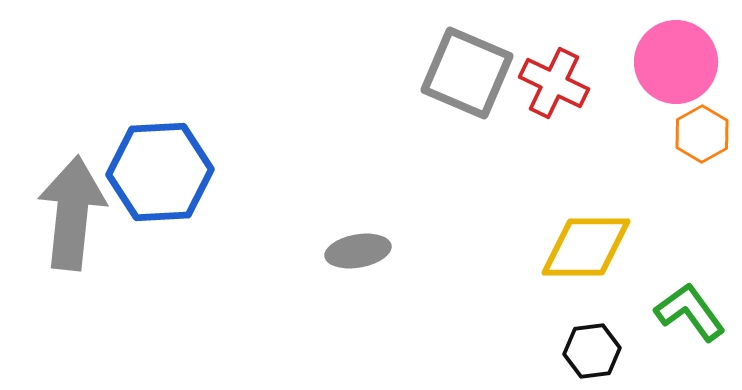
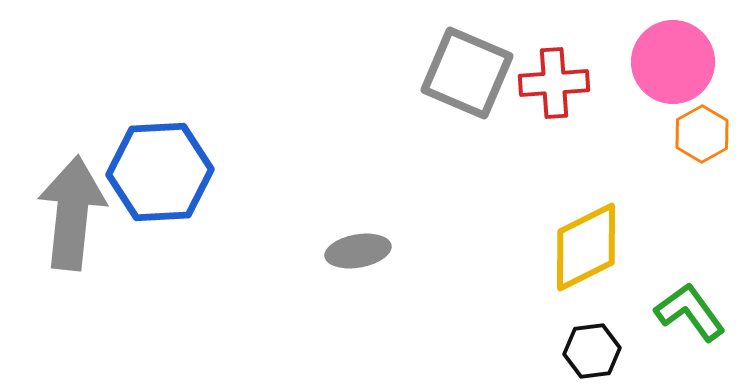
pink circle: moved 3 px left
red cross: rotated 30 degrees counterclockwise
yellow diamond: rotated 26 degrees counterclockwise
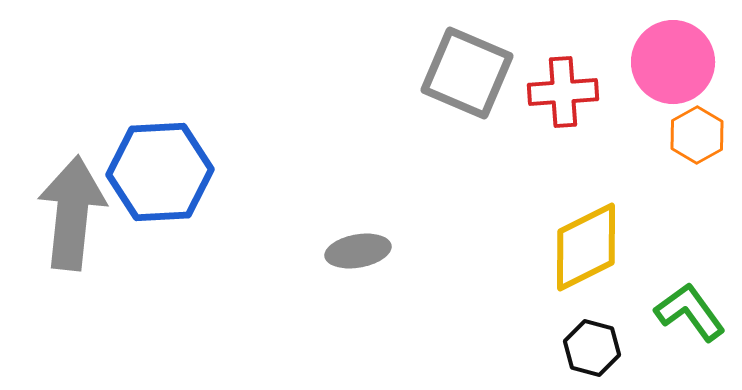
red cross: moved 9 px right, 9 px down
orange hexagon: moved 5 px left, 1 px down
black hexagon: moved 3 px up; rotated 22 degrees clockwise
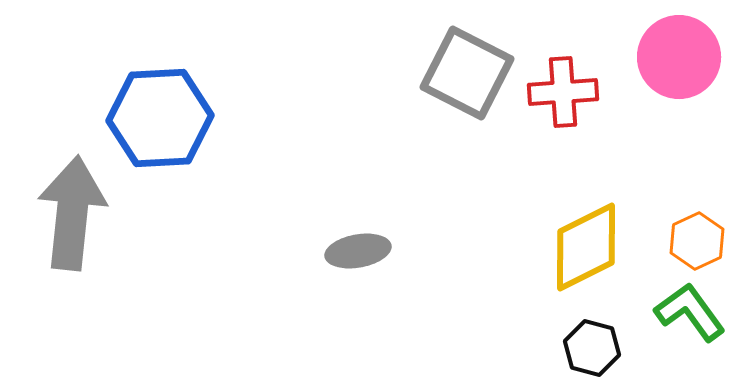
pink circle: moved 6 px right, 5 px up
gray square: rotated 4 degrees clockwise
orange hexagon: moved 106 px down; rotated 4 degrees clockwise
blue hexagon: moved 54 px up
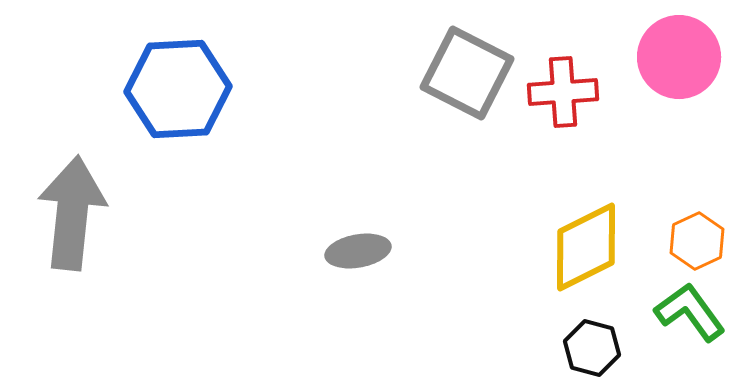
blue hexagon: moved 18 px right, 29 px up
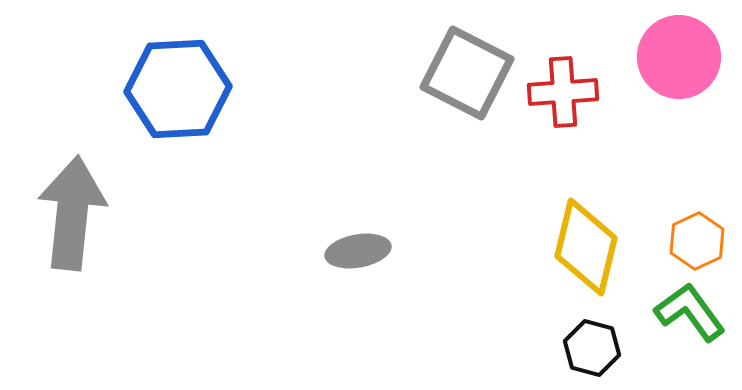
yellow diamond: rotated 50 degrees counterclockwise
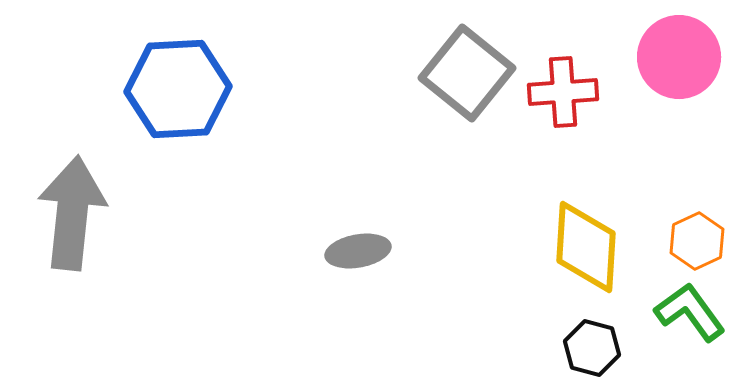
gray square: rotated 12 degrees clockwise
yellow diamond: rotated 10 degrees counterclockwise
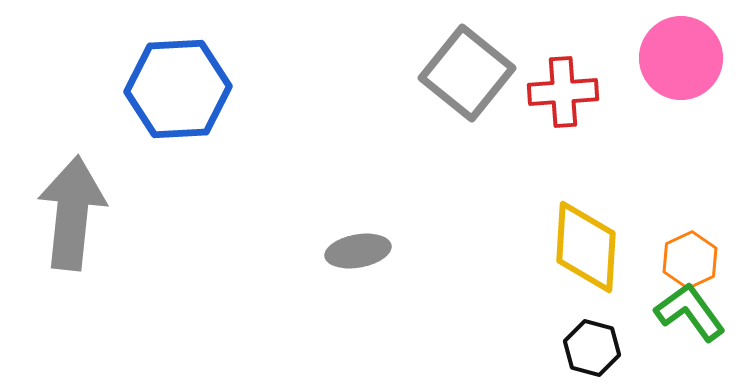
pink circle: moved 2 px right, 1 px down
orange hexagon: moved 7 px left, 19 px down
